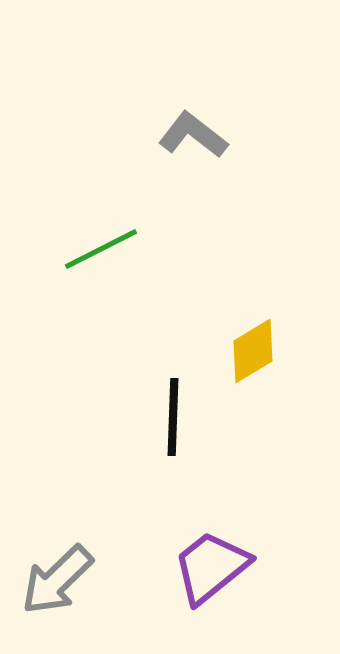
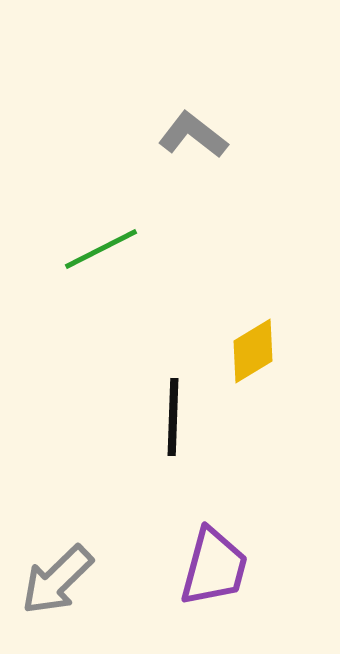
purple trapezoid: moved 3 px right; rotated 144 degrees clockwise
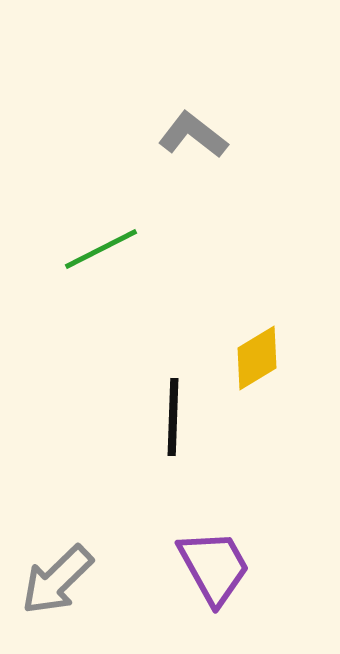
yellow diamond: moved 4 px right, 7 px down
purple trapezoid: rotated 44 degrees counterclockwise
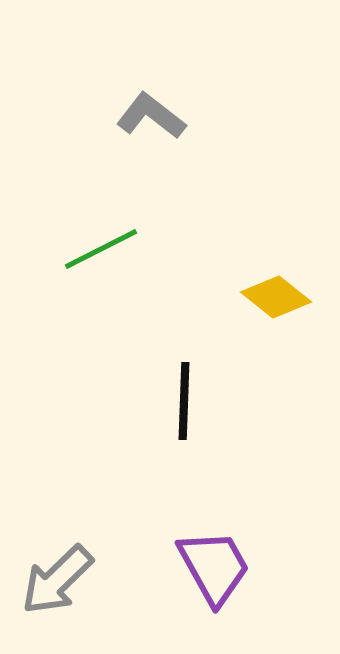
gray L-shape: moved 42 px left, 19 px up
yellow diamond: moved 19 px right, 61 px up; rotated 70 degrees clockwise
black line: moved 11 px right, 16 px up
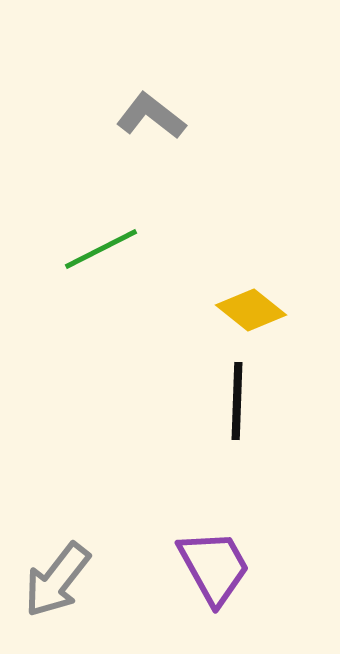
yellow diamond: moved 25 px left, 13 px down
black line: moved 53 px right
gray arrow: rotated 8 degrees counterclockwise
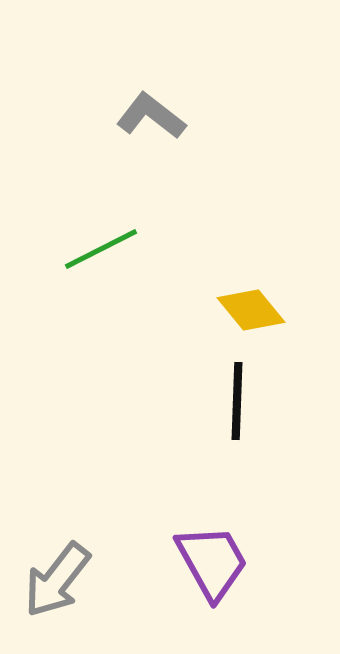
yellow diamond: rotated 12 degrees clockwise
purple trapezoid: moved 2 px left, 5 px up
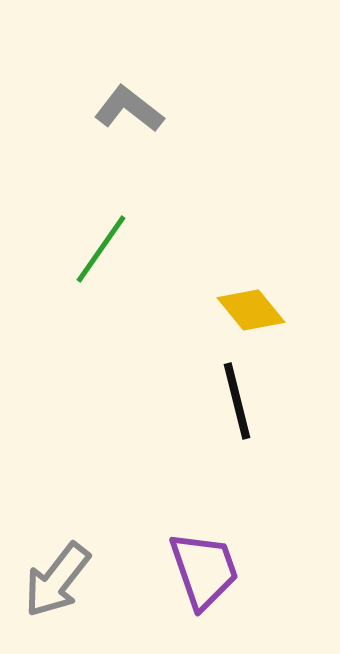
gray L-shape: moved 22 px left, 7 px up
green line: rotated 28 degrees counterclockwise
black line: rotated 16 degrees counterclockwise
purple trapezoid: moved 8 px left, 8 px down; rotated 10 degrees clockwise
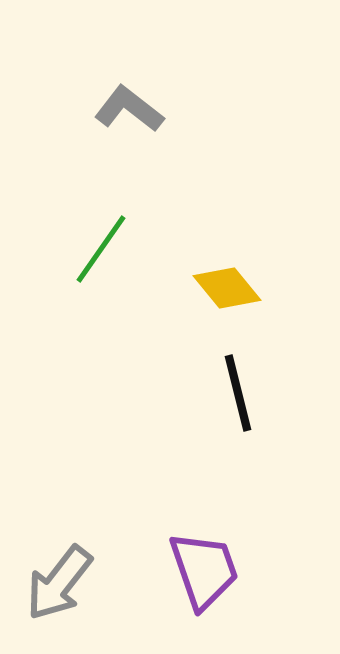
yellow diamond: moved 24 px left, 22 px up
black line: moved 1 px right, 8 px up
gray arrow: moved 2 px right, 3 px down
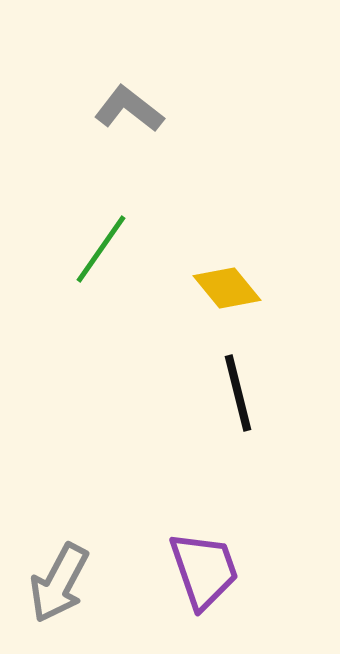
gray arrow: rotated 10 degrees counterclockwise
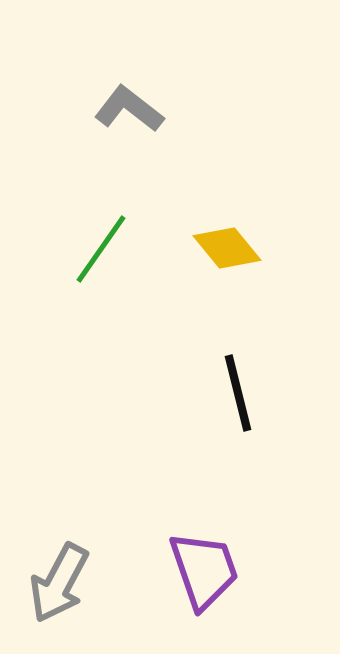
yellow diamond: moved 40 px up
